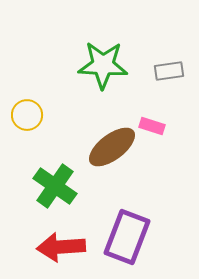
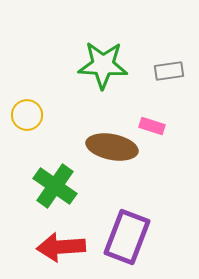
brown ellipse: rotated 48 degrees clockwise
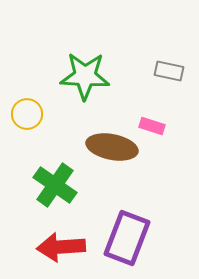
green star: moved 18 px left, 11 px down
gray rectangle: rotated 20 degrees clockwise
yellow circle: moved 1 px up
green cross: moved 1 px up
purple rectangle: moved 1 px down
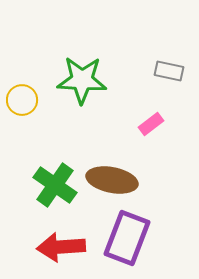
green star: moved 3 px left, 4 px down
yellow circle: moved 5 px left, 14 px up
pink rectangle: moved 1 px left, 2 px up; rotated 55 degrees counterclockwise
brown ellipse: moved 33 px down
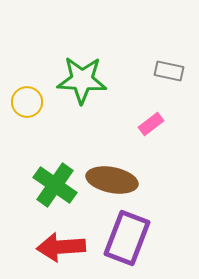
yellow circle: moved 5 px right, 2 px down
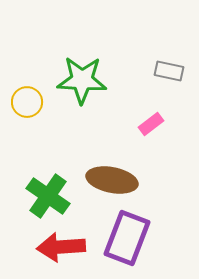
green cross: moved 7 px left, 11 px down
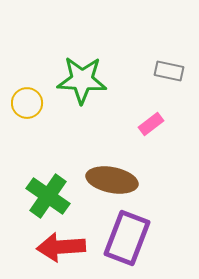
yellow circle: moved 1 px down
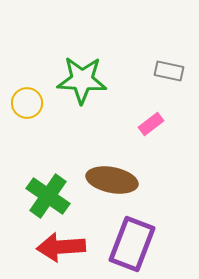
purple rectangle: moved 5 px right, 6 px down
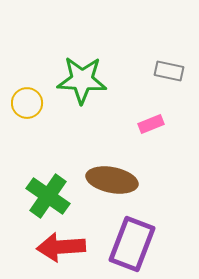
pink rectangle: rotated 15 degrees clockwise
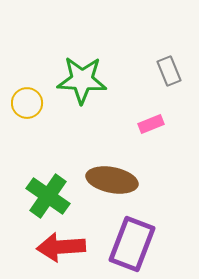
gray rectangle: rotated 56 degrees clockwise
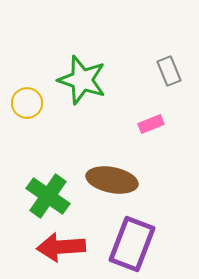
green star: rotated 15 degrees clockwise
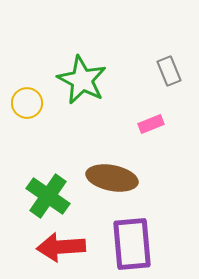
green star: rotated 9 degrees clockwise
brown ellipse: moved 2 px up
purple rectangle: rotated 26 degrees counterclockwise
